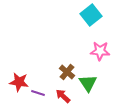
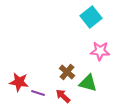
cyan square: moved 2 px down
green triangle: rotated 42 degrees counterclockwise
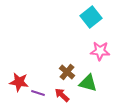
red arrow: moved 1 px left, 1 px up
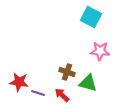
cyan square: rotated 25 degrees counterclockwise
brown cross: rotated 21 degrees counterclockwise
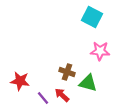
cyan square: moved 1 px right
red star: moved 1 px right, 1 px up
purple line: moved 5 px right, 5 px down; rotated 32 degrees clockwise
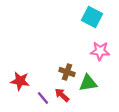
green triangle: rotated 24 degrees counterclockwise
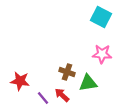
cyan square: moved 9 px right
pink star: moved 2 px right, 3 px down
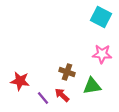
green triangle: moved 4 px right, 3 px down
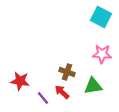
green triangle: moved 1 px right
red arrow: moved 3 px up
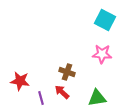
cyan square: moved 4 px right, 3 px down
green triangle: moved 4 px right, 12 px down
purple line: moved 2 px left; rotated 24 degrees clockwise
